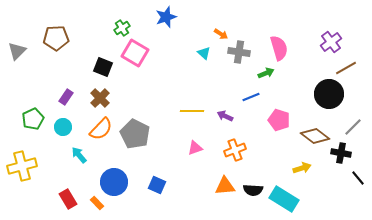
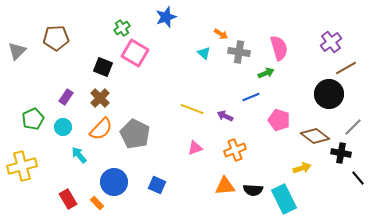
yellow line: moved 2 px up; rotated 20 degrees clockwise
cyan rectangle: rotated 32 degrees clockwise
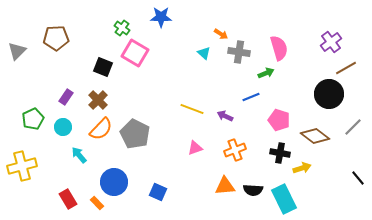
blue star: moved 5 px left; rotated 20 degrees clockwise
green cross: rotated 21 degrees counterclockwise
brown cross: moved 2 px left, 2 px down
black cross: moved 61 px left
blue square: moved 1 px right, 7 px down
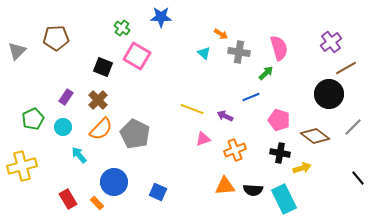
pink square: moved 2 px right, 3 px down
green arrow: rotated 21 degrees counterclockwise
pink triangle: moved 8 px right, 9 px up
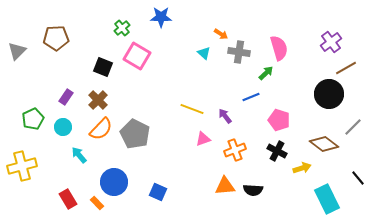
green cross: rotated 14 degrees clockwise
purple arrow: rotated 28 degrees clockwise
brown diamond: moved 9 px right, 8 px down
black cross: moved 3 px left, 2 px up; rotated 18 degrees clockwise
cyan rectangle: moved 43 px right
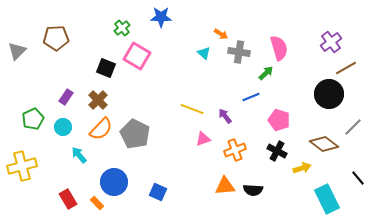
black square: moved 3 px right, 1 px down
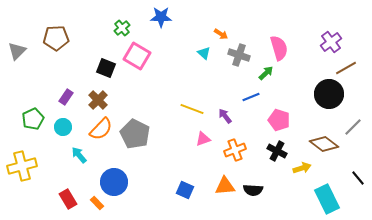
gray cross: moved 3 px down; rotated 10 degrees clockwise
blue square: moved 27 px right, 2 px up
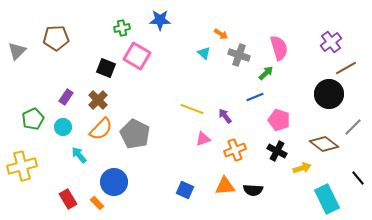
blue star: moved 1 px left, 3 px down
green cross: rotated 28 degrees clockwise
blue line: moved 4 px right
